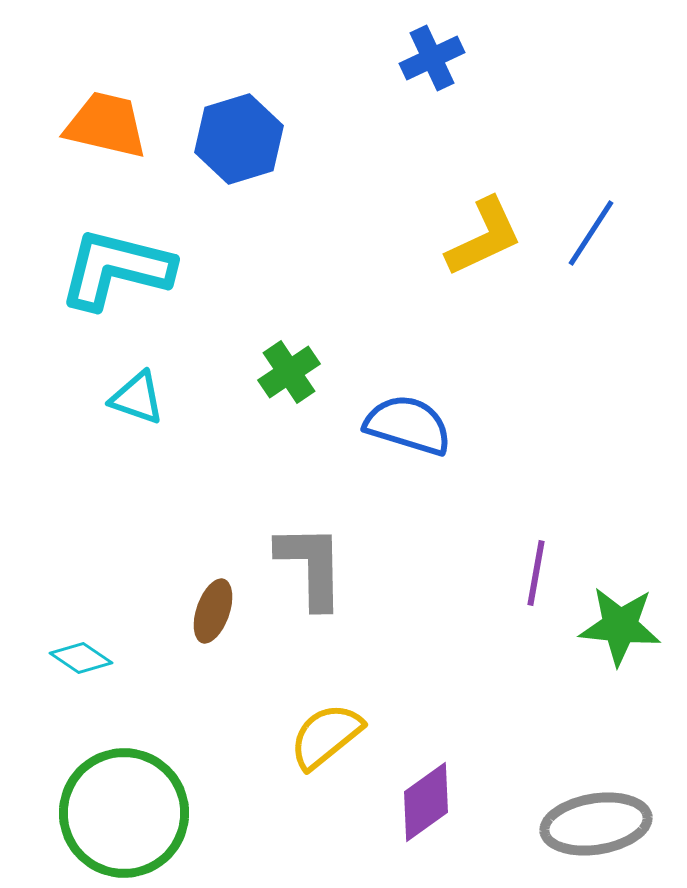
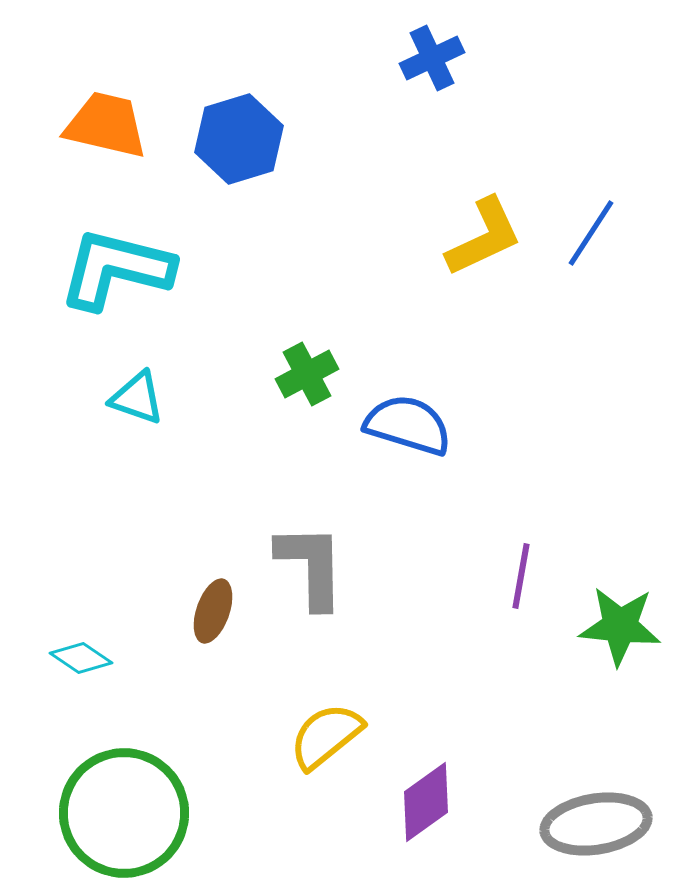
green cross: moved 18 px right, 2 px down; rotated 6 degrees clockwise
purple line: moved 15 px left, 3 px down
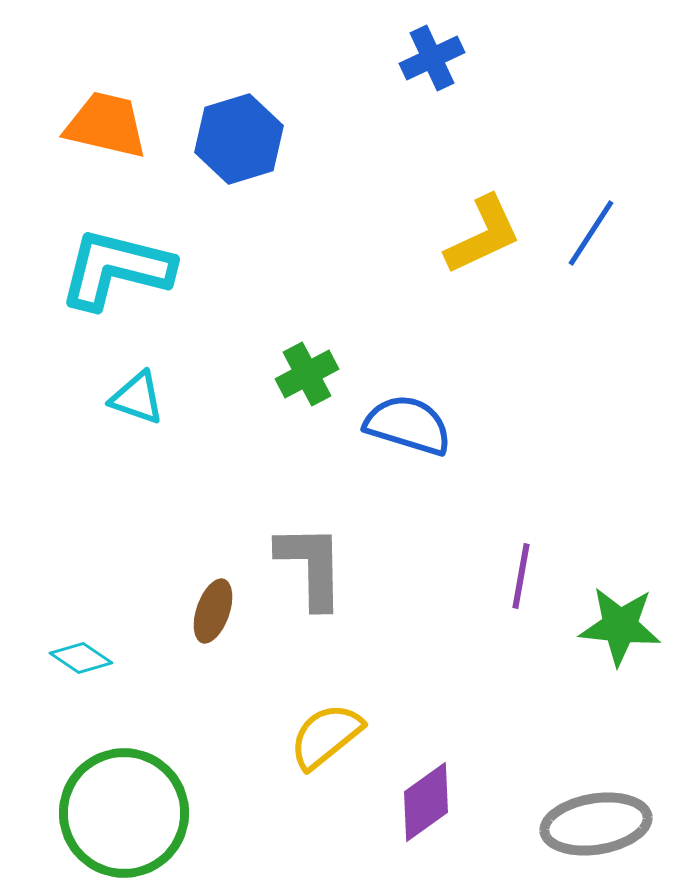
yellow L-shape: moved 1 px left, 2 px up
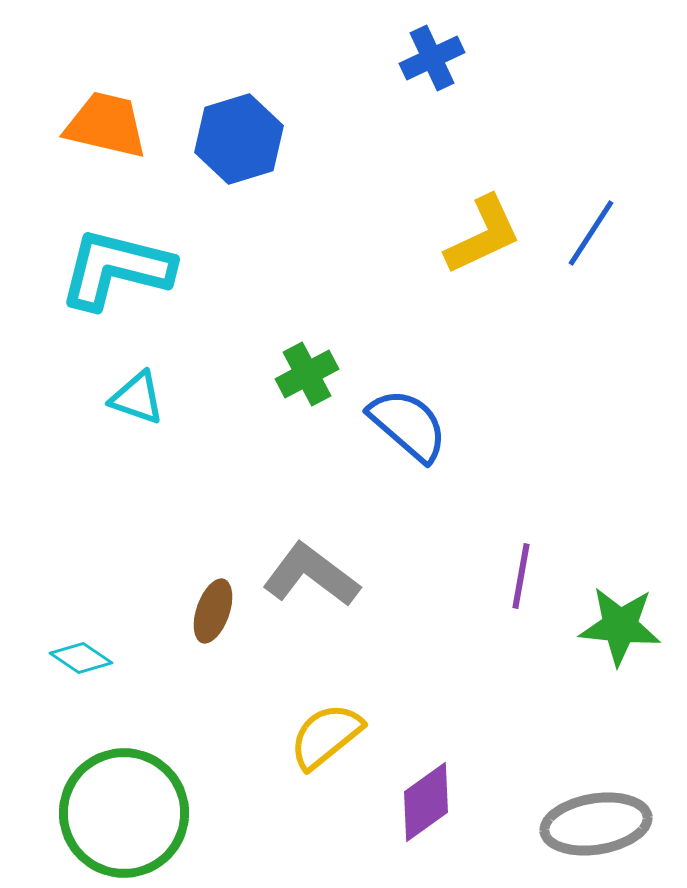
blue semicircle: rotated 24 degrees clockwise
gray L-shape: moved 9 px down; rotated 52 degrees counterclockwise
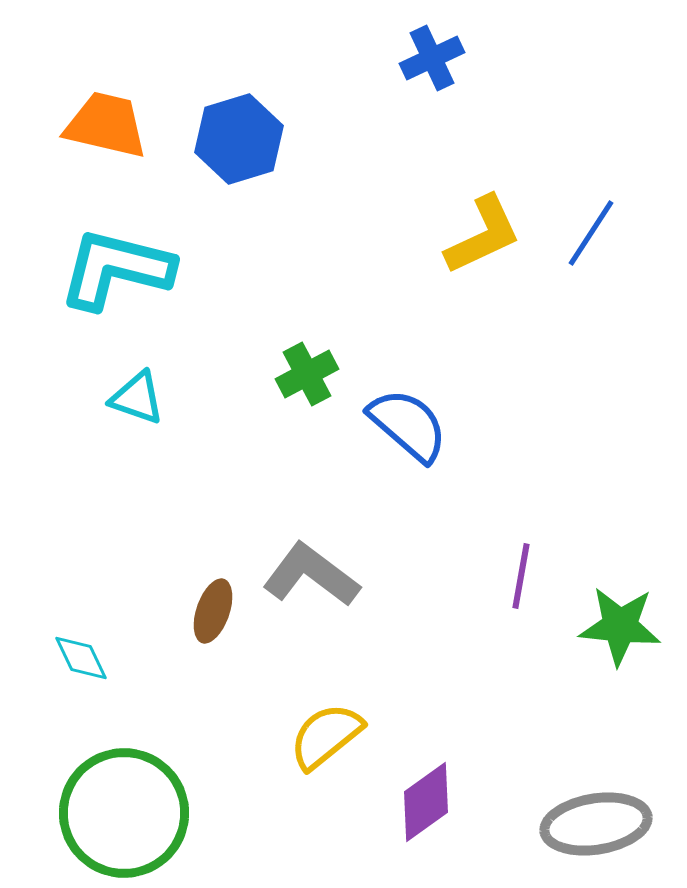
cyan diamond: rotated 30 degrees clockwise
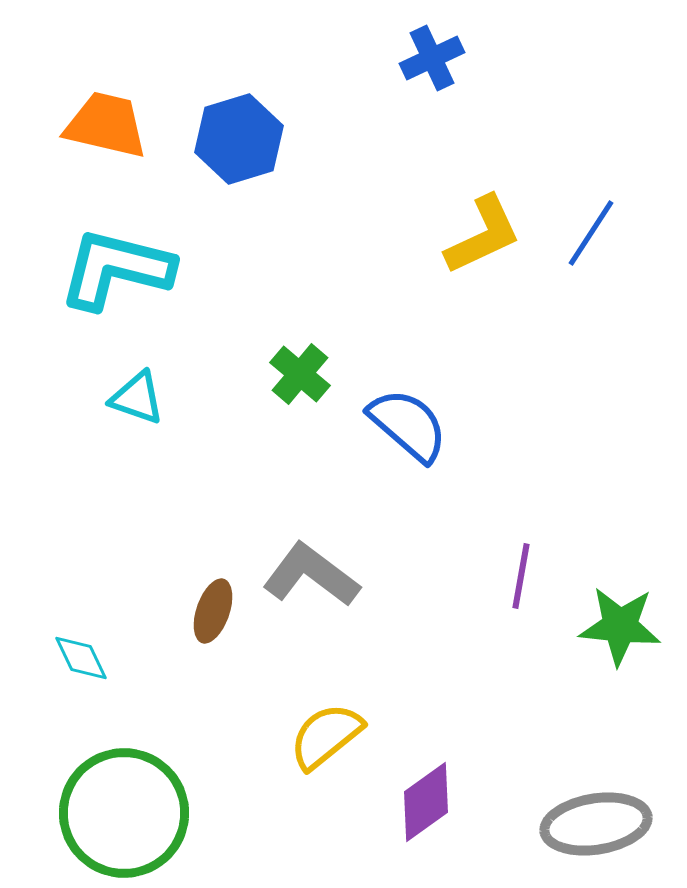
green cross: moved 7 px left; rotated 22 degrees counterclockwise
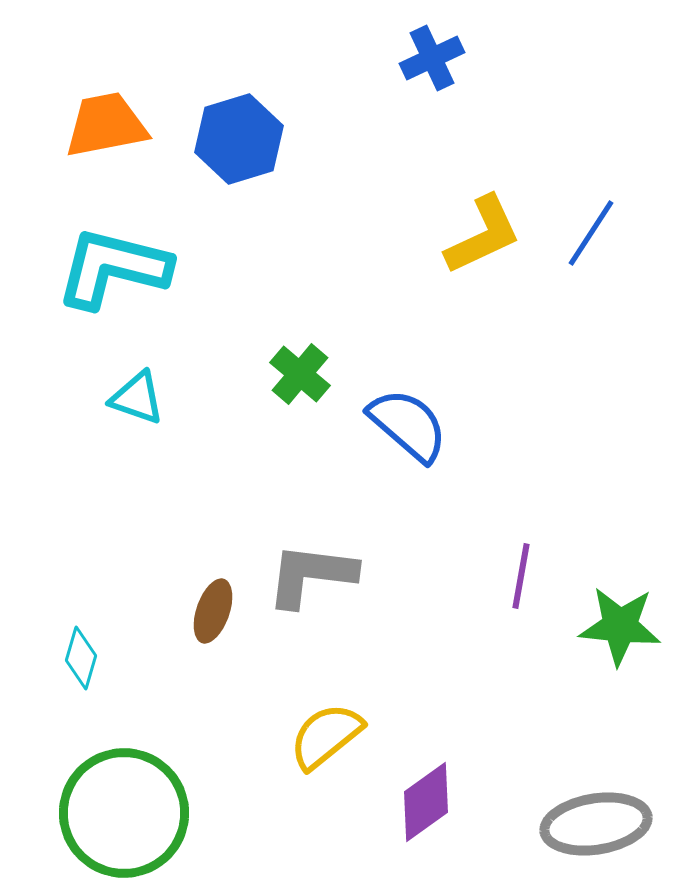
orange trapezoid: rotated 24 degrees counterclockwise
cyan L-shape: moved 3 px left, 1 px up
gray L-shape: rotated 30 degrees counterclockwise
cyan diamond: rotated 42 degrees clockwise
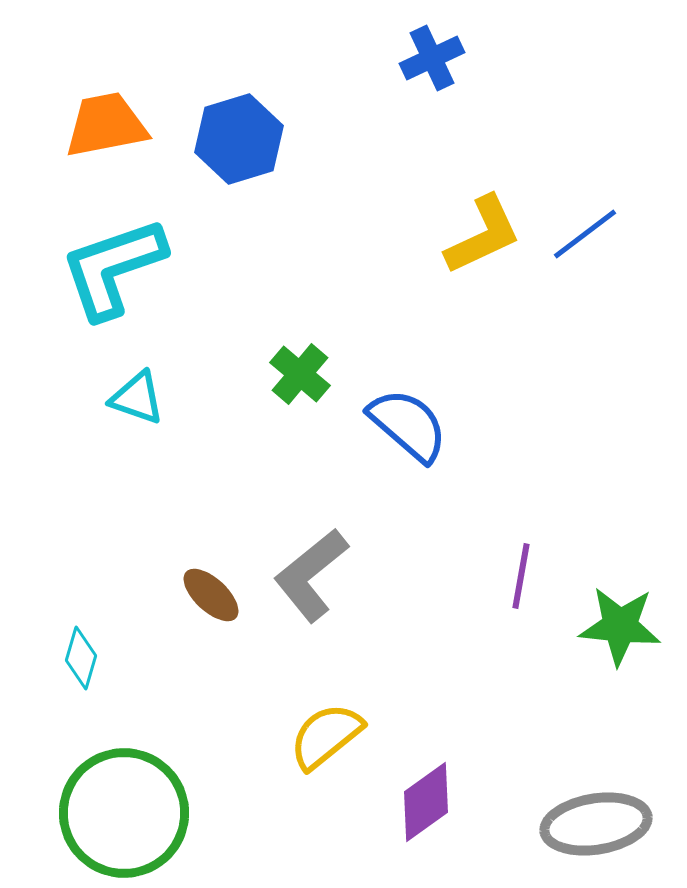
blue line: moved 6 px left, 1 px down; rotated 20 degrees clockwise
cyan L-shape: rotated 33 degrees counterclockwise
gray L-shape: rotated 46 degrees counterclockwise
brown ellipse: moved 2 px left, 16 px up; rotated 66 degrees counterclockwise
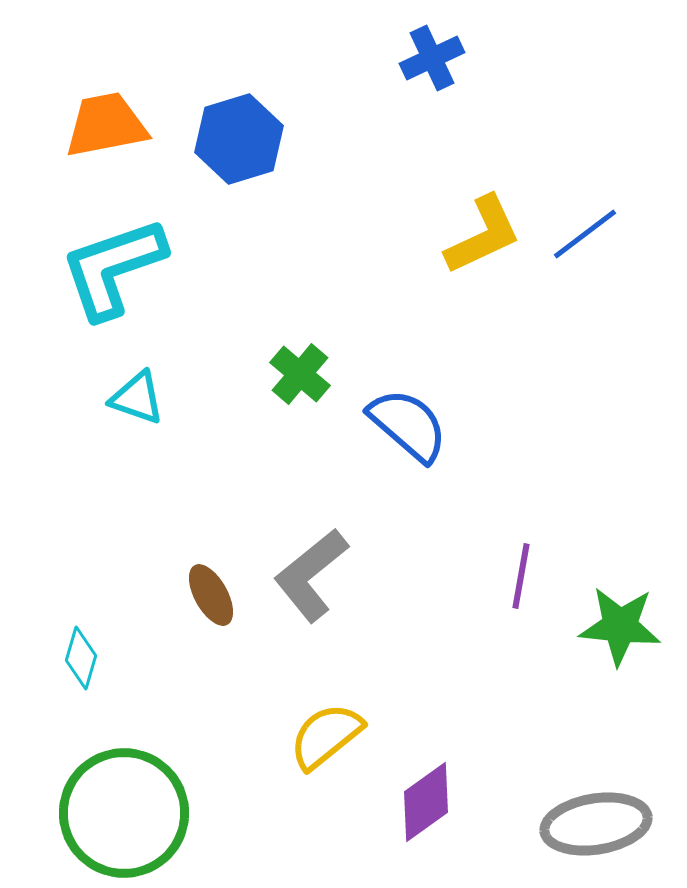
brown ellipse: rotated 18 degrees clockwise
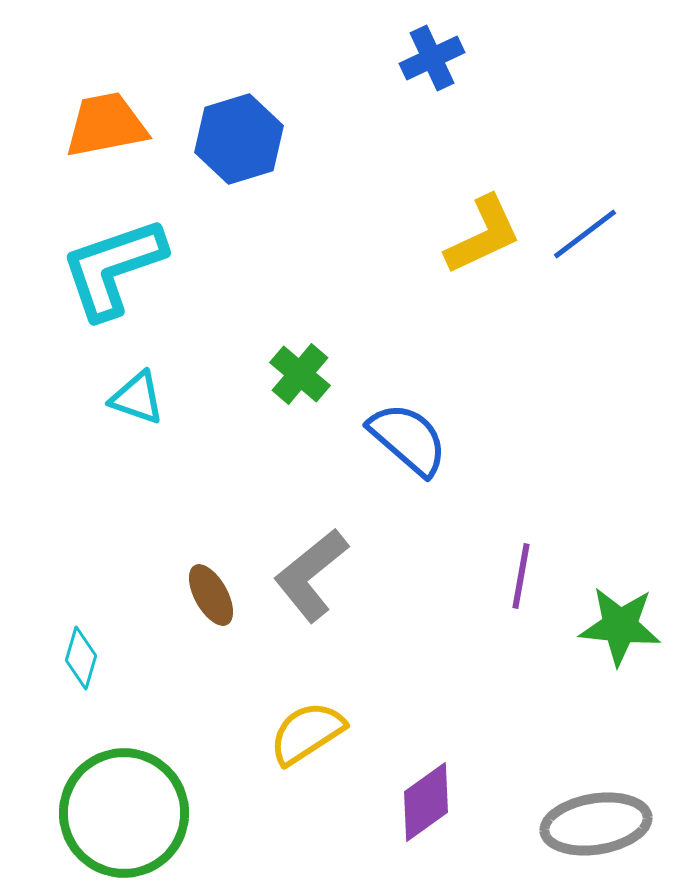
blue semicircle: moved 14 px down
yellow semicircle: moved 19 px left, 3 px up; rotated 6 degrees clockwise
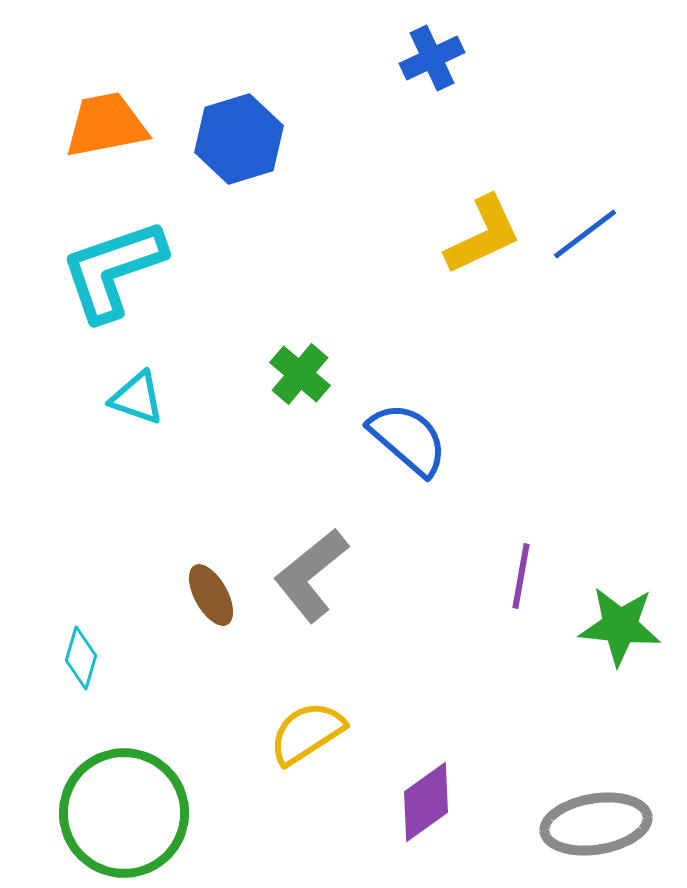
cyan L-shape: moved 2 px down
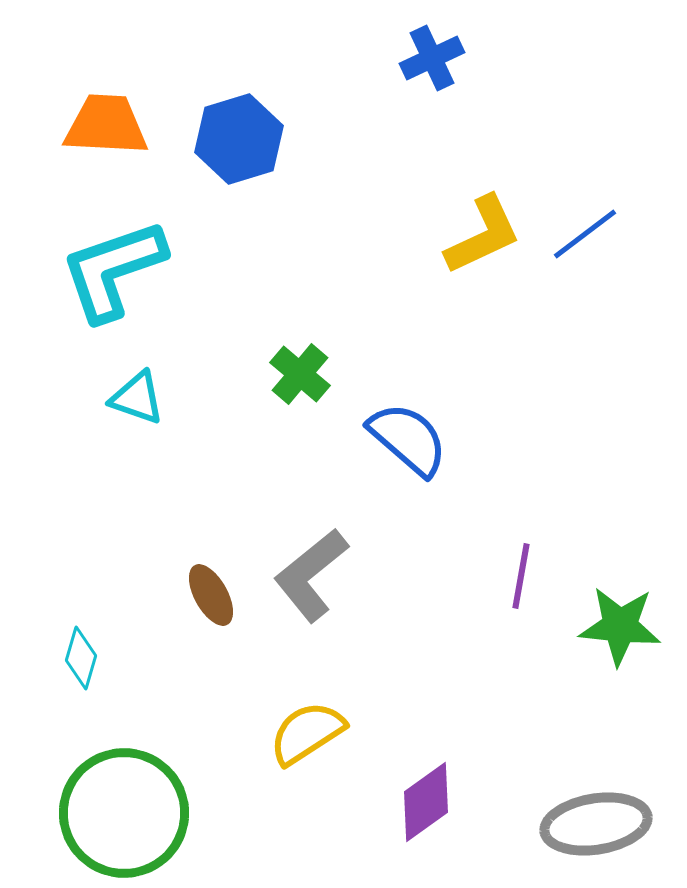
orange trapezoid: rotated 14 degrees clockwise
